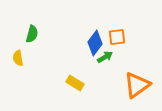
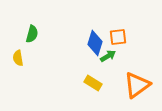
orange square: moved 1 px right
blue diamond: rotated 20 degrees counterclockwise
green arrow: moved 3 px right, 1 px up
yellow rectangle: moved 18 px right
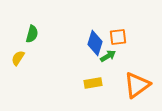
yellow semicircle: rotated 42 degrees clockwise
yellow rectangle: rotated 42 degrees counterclockwise
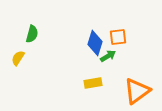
orange triangle: moved 6 px down
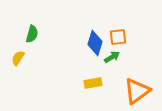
green arrow: moved 4 px right, 1 px down
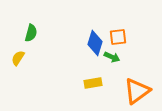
green semicircle: moved 1 px left, 1 px up
green arrow: rotated 56 degrees clockwise
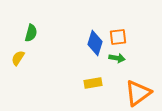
green arrow: moved 5 px right, 1 px down; rotated 14 degrees counterclockwise
orange triangle: moved 1 px right, 2 px down
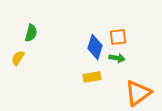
blue diamond: moved 4 px down
yellow rectangle: moved 1 px left, 6 px up
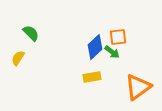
green semicircle: rotated 60 degrees counterclockwise
blue diamond: rotated 30 degrees clockwise
green arrow: moved 5 px left, 6 px up; rotated 28 degrees clockwise
orange triangle: moved 6 px up
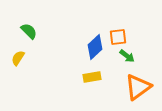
green semicircle: moved 2 px left, 2 px up
green arrow: moved 15 px right, 4 px down
